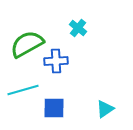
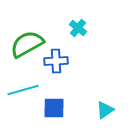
cyan triangle: moved 1 px down
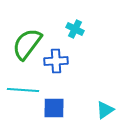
cyan cross: moved 3 px left, 1 px down; rotated 12 degrees counterclockwise
green semicircle: rotated 24 degrees counterclockwise
cyan line: rotated 20 degrees clockwise
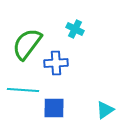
blue cross: moved 2 px down
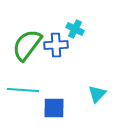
green semicircle: moved 1 px down
blue cross: moved 18 px up
cyan triangle: moved 8 px left, 16 px up; rotated 12 degrees counterclockwise
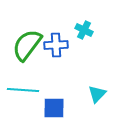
cyan cross: moved 9 px right, 1 px down
